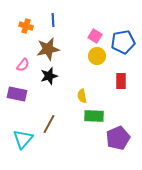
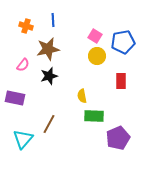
purple rectangle: moved 2 px left, 4 px down
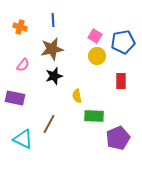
orange cross: moved 6 px left, 1 px down
brown star: moved 4 px right
black star: moved 5 px right
yellow semicircle: moved 5 px left
cyan triangle: rotated 45 degrees counterclockwise
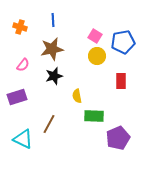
purple rectangle: moved 2 px right, 1 px up; rotated 30 degrees counterclockwise
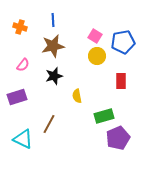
brown star: moved 1 px right, 3 px up
green rectangle: moved 10 px right; rotated 18 degrees counterclockwise
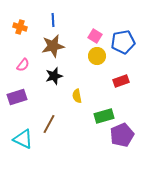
red rectangle: rotated 70 degrees clockwise
purple pentagon: moved 4 px right, 3 px up
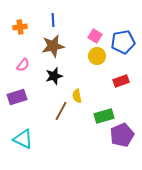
orange cross: rotated 24 degrees counterclockwise
brown line: moved 12 px right, 13 px up
